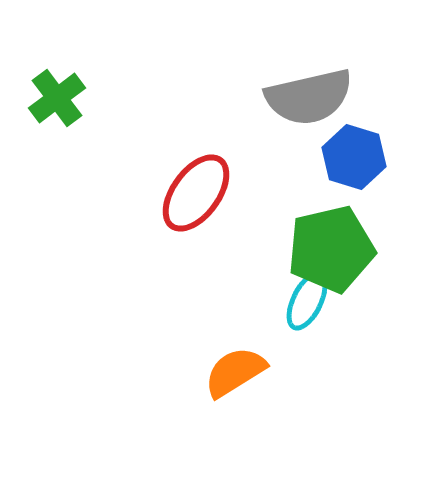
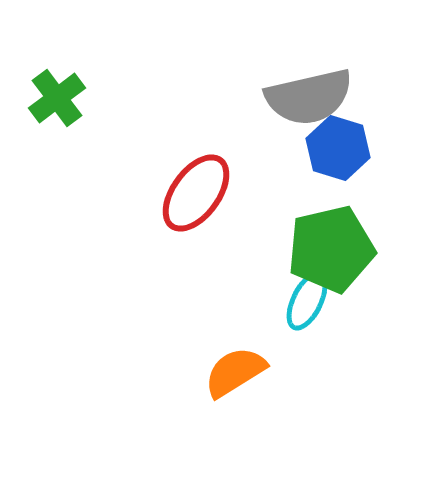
blue hexagon: moved 16 px left, 9 px up
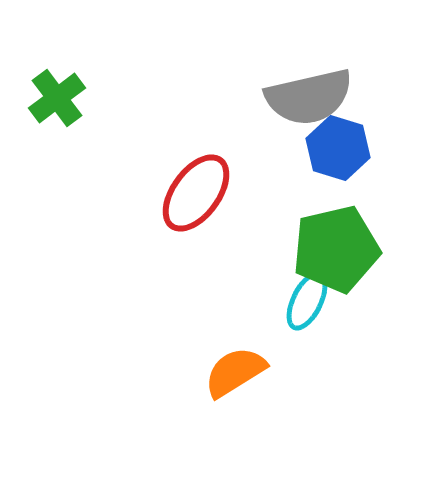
green pentagon: moved 5 px right
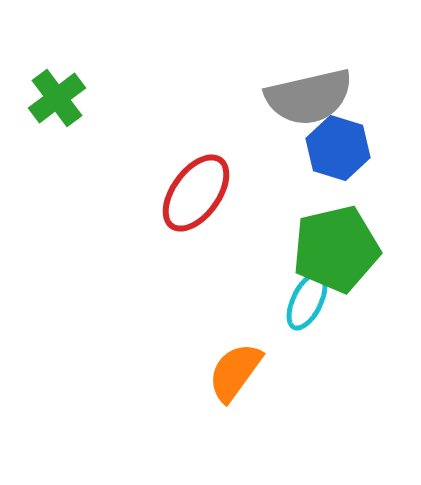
orange semicircle: rotated 22 degrees counterclockwise
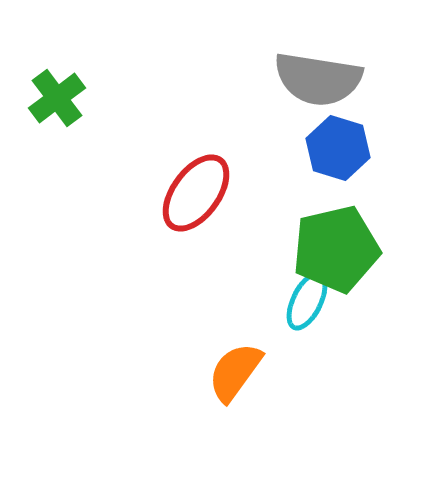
gray semicircle: moved 9 px right, 18 px up; rotated 22 degrees clockwise
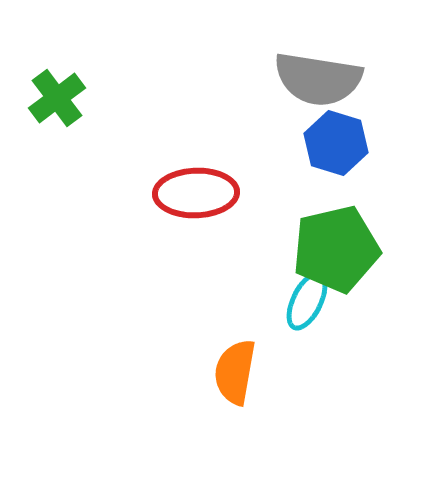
blue hexagon: moved 2 px left, 5 px up
red ellipse: rotated 52 degrees clockwise
orange semicircle: rotated 26 degrees counterclockwise
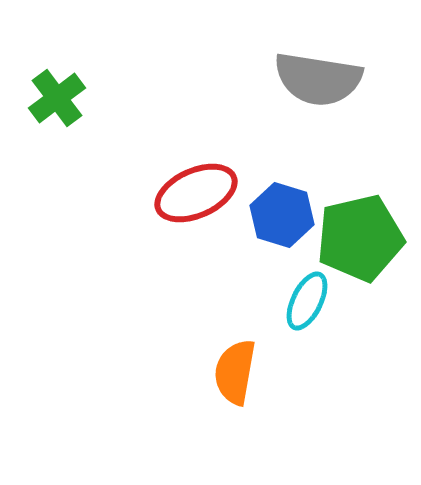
blue hexagon: moved 54 px left, 72 px down
red ellipse: rotated 22 degrees counterclockwise
green pentagon: moved 24 px right, 11 px up
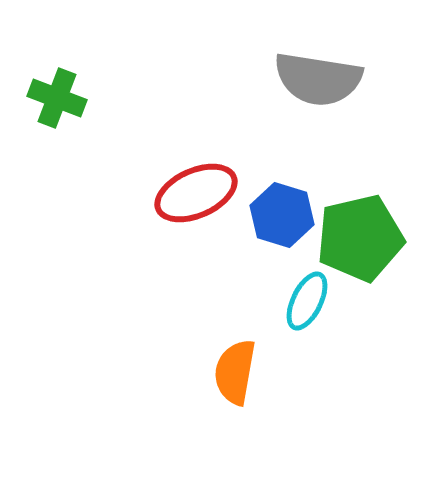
green cross: rotated 32 degrees counterclockwise
